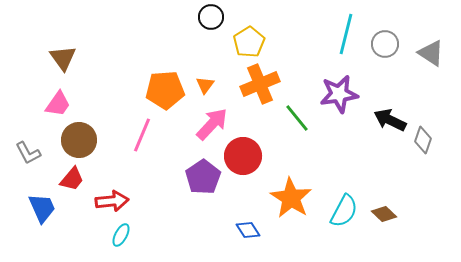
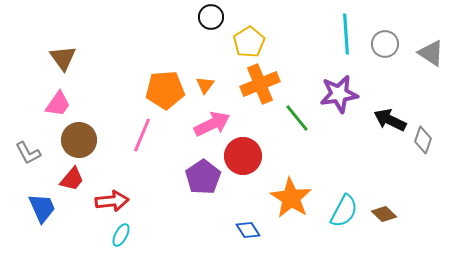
cyan line: rotated 18 degrees counterclockwise
pink arrow: rotated 21 degrees clockwise
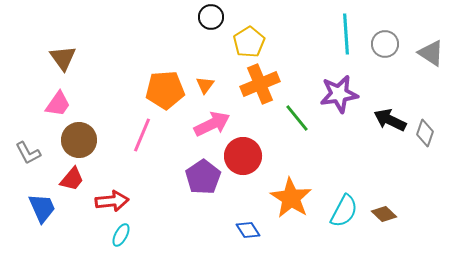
gray diamond: moved 2 px right, 7 px up
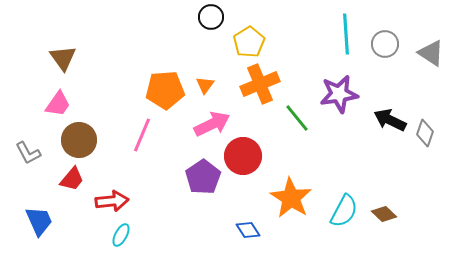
blue trapezoid: moved 3 px left, 13 px down
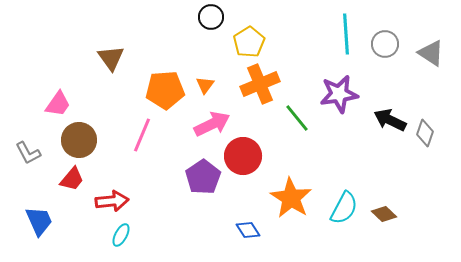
brown triangle: moved 48 px right
cyan semicircle: moved 3 px up
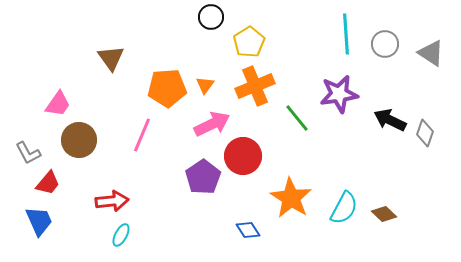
orange cross: moved 5 px left, 2 px down
orange pentagon: moved 2 px right, 2 px up
red trapezoid: moved 24 px left, 4 px down
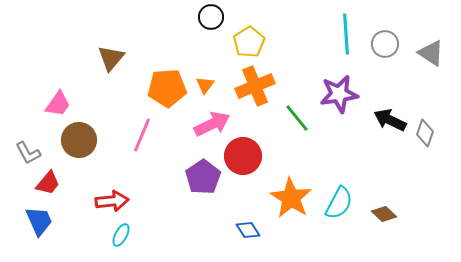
brown triangle: rotated 16 degrees clockwise
cyan semicircle: moved 5 px left, 5 px up
